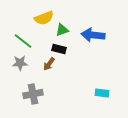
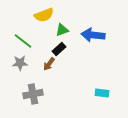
yellow semicircle: moved 3 px up
black rectangle: rotated 56 degrees counterclockwise
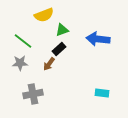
blue arrow: moved 5 px right, 4 px down
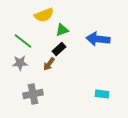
cyan rectangle: moved 1 px down
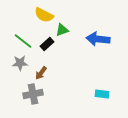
yellow semicircle: rotated 48 degrees clockwise
black rectangle: moved 12 px left, 5 px up
brown arrow: moved 8 px left, 9 px down
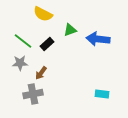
yellow semicircle: moved 1 px left, 1 px up
green triangle: moved 8 px right
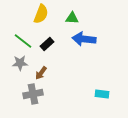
yellow semicircle: moved 2 px left; rotated 96 degrees counterclockwise
green triangle: moved 2 px right, 12 px up; rotated 24 degrees clockwise
blue arrow: moved 14 px left
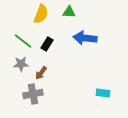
green triangle: moved 3 px left, 6 px up
blue arrow: moved 1 px right, 1 px up
black rectangle: rotated 16 degrees counterclockwise
gray star: moved 1 px right, 1 px down
cyan rectangle: moved 1 px right, 1 px up
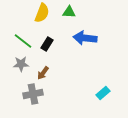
yellow semicircle: moved 1 px right, 1 px up
brown arrow: moved 2 px right
cyan rectangle: rotated 48 degrees counterclockwise
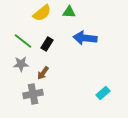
yellow semicircle: rotated 30 degrees clockwise
